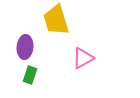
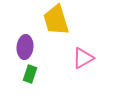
green rectangle: moved 1 px up
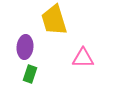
yellow trapezoid: moved 2 px left
pink triangle: rotated 30 degrees clockwise
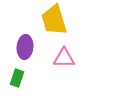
pink triangle: moved 19 px left
green rectangle: moved 13 px left, 4 px down
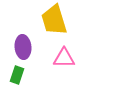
purple ellipse: moved 2 px left; rotated 10 degrees counterclockwise
green rectangle: moved 3 px up
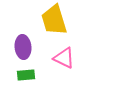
pink triangle: rotated 25 degrees clockwise
green rectangle: moved 9 px right; rotated 66 degrees clockwise
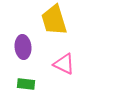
pink triangle: moved 6 px down
green rectangle: moved 9 px down; rotated 12 degrees clockwise
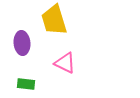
purple ellipse: moved 1 px left, 4 px up
pink triangle: moved 1 px right, 1 px up
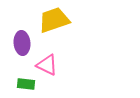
yellow trapezoid: rotated 88 degrees clockwise
pink triangle: moved 18 px left, 2 px down
